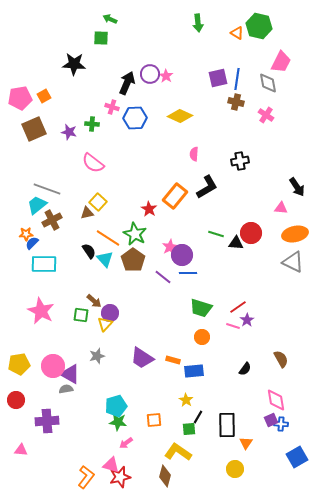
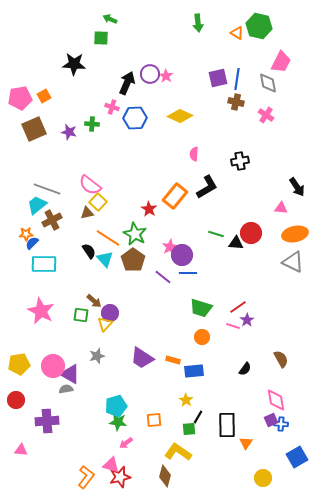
pink semicircle at (93, 163): moved 3 px left, 22 px down
yellow circle at (235, 469): moved 28 px right, 9 px down
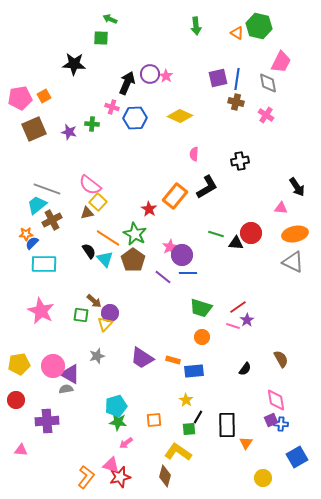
green arrow at (198, 23): moved 2 px left, 3 px down
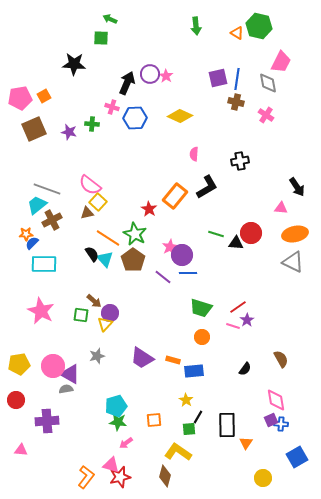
black semicircle at (89, 251): moved 3 px right, 3 px down
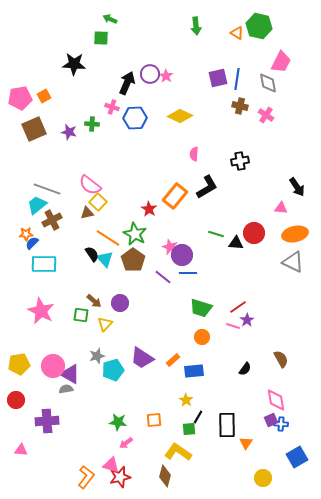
brown cross at (236, 102): moved 4 px right, 4 px down
red circle at (251, 233): moved 3 px right
pink star at (170, 247): rotated 21 degrees counterclockwise
purple circle at (110, 313): moved 10 px right, 10 px up
orange rectangle at (173, 360): rotated 56 degrees counterclockwise
cyan pentagon at (116, 406): moved 3 px left, 36 px up
